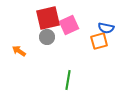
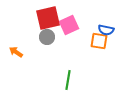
blue semicircle: moved 2 px down
orange square: rotated 24 degrees clockwise
orange arrow: moved 3 px left, 1 px down
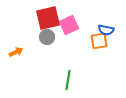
orange square: rotated 18 degrees counterclockwise
orange arrow: rotated 120 degrees clockwise
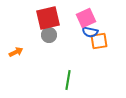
pink square: moved 17 px right, 7 px up
blue semicircle: moved 16 px left, 2 px down
gray circle: moved 2 px right, 2 px up
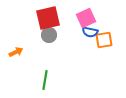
orange square: moved 5 px right, 1 px up
green line: moved 23 px left
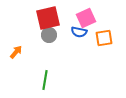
blue semicircle: moved 11 px left
orange square: moved 2 px up
orange arrow: rotated 24 degrees counterclockwise
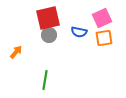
pink square: moved 16 px right
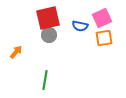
blue semicircle: moved 1 px right, 6 px up
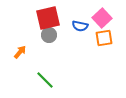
pink square: rotated 18 degrees counterclockwise
orange arrow: moved 4 px right
green line: rotated 54 degrees counterclockwise
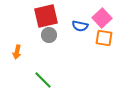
red square: moved 2 px left, 2 px up
orange square: rotated 18 degrees clockwise
orange arrow: moved 3 px left; rotated 152 degrees clockwise
green line: moved 2 px left
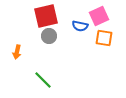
pink square: moved 3 px left, 2 px up; rotated 18 degrees clockwise
gray circle: moved 1 px down
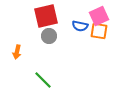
orange square: moved 5 px left, 7 px up
